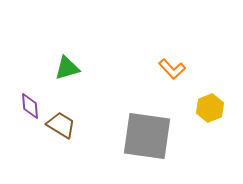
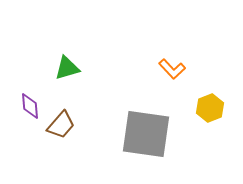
brown trapezoid: rotated 100 degrees clockwise
gray square: moved 1 px left, 2 px up
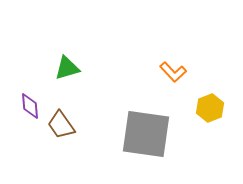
orange L-shape: moved 1 px right, 3 px down
brown trapezoid: rotated 104 degrees clockwise
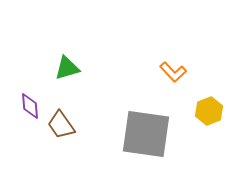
yellow hexagon: moved 1 px left, 3 px down
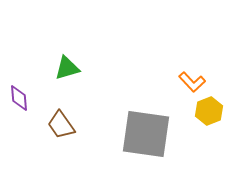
orange L-shape: moved 19 px right, 10 px down
purple diamond: moved 11 px left, 8 px up
